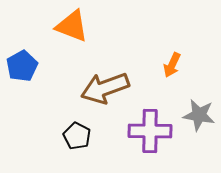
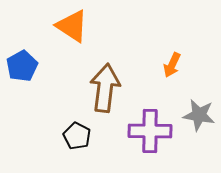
orange triangle: rotated 12 degrees clockwise
brown arrow: rotated 117 degrees clockwise
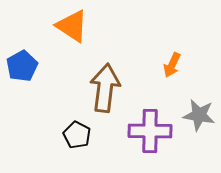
black pentagon: moved 1 px up
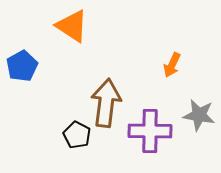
brown arrow: moved 1 px right, 15 px down
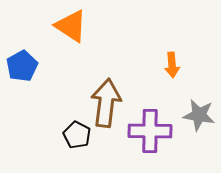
orange triangle: moved 1 px left
orange arrow: rotated 30 degrees counterclockwise
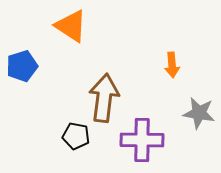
blue pentagon: rotated 12 degrees clockwise
brown arrow: moved 2 px left, 5 px up
gray star: moved 2 px up
purple cross: moved 8 px left, 9 px down
black pentagon: moved 1 px left, 1 px down; rotated 16 degrees counterclockwise
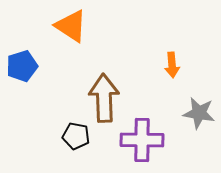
brown arrow: rotated 9 degrees counterclockwise
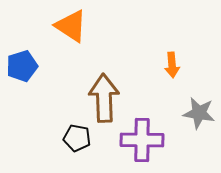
black pentagon: moved 1 px right, 2 px down
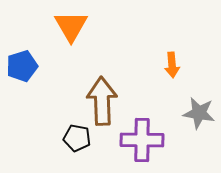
orange triangle: rotated 27 degrees clockwise
brown arrow: moved 2 px left, 3 px down
